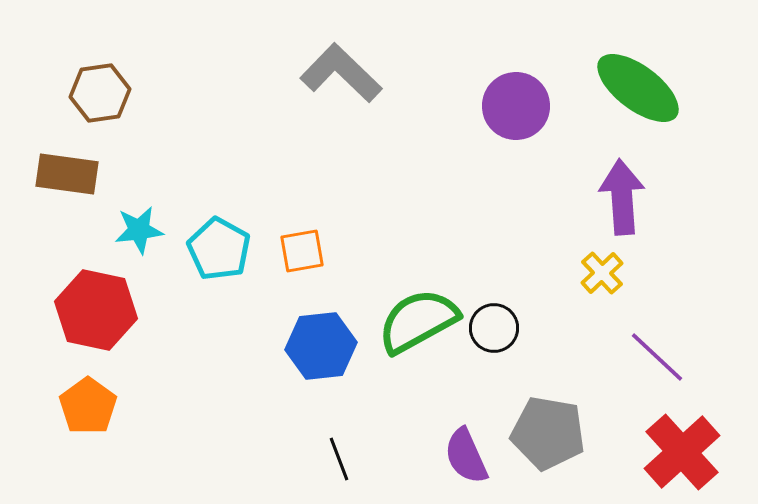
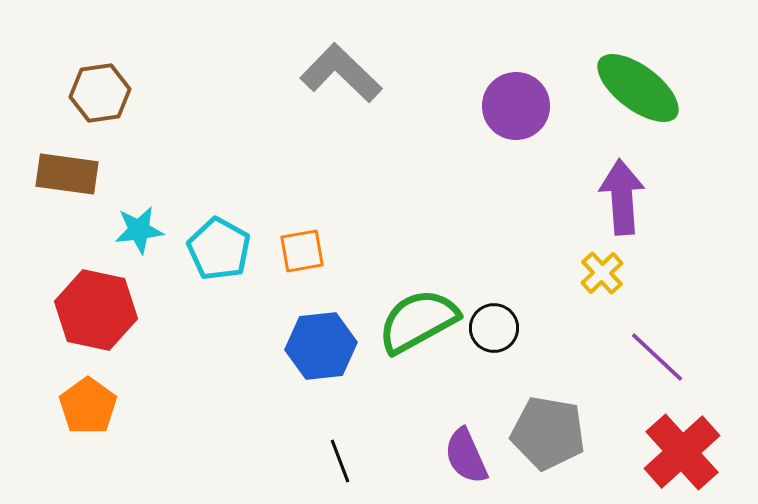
black line: moved 1 px right, 2 px down
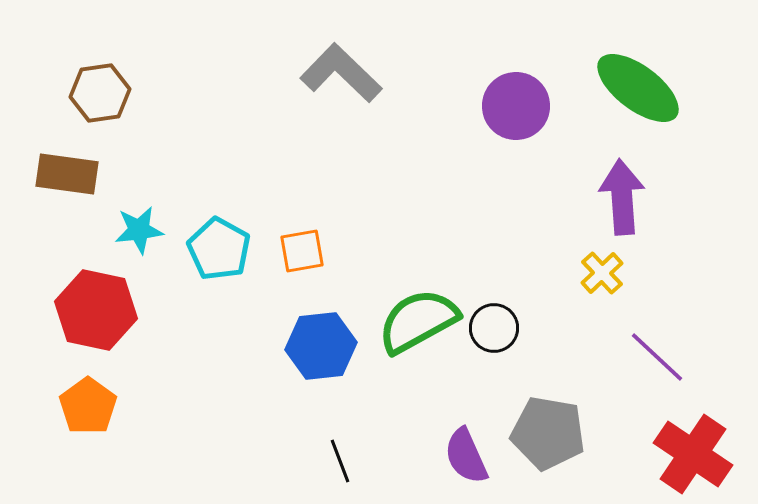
red cross: moved 11 px right, 2 px down; rotated 14 degrees counterclockwise
